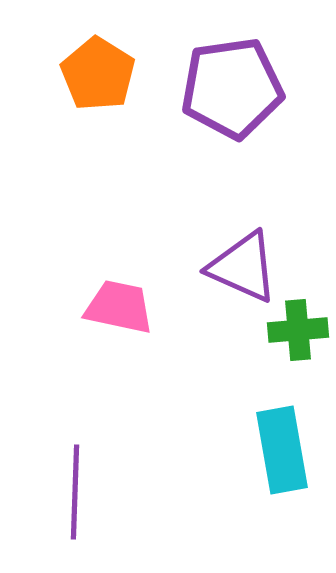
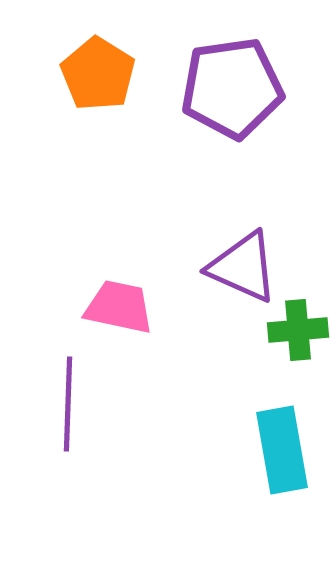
purple line: moved 7 px left, 88 px up
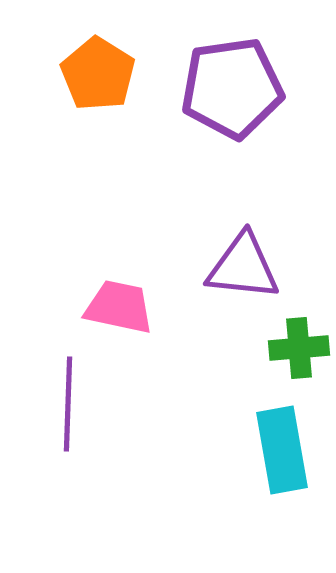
purple triangle: rotated 18 degrees counterclockwise
green cross: moved 1 px right, 18 px down
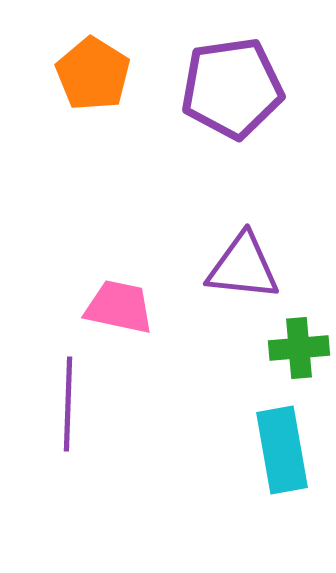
orange pentagon: moved 5 px left
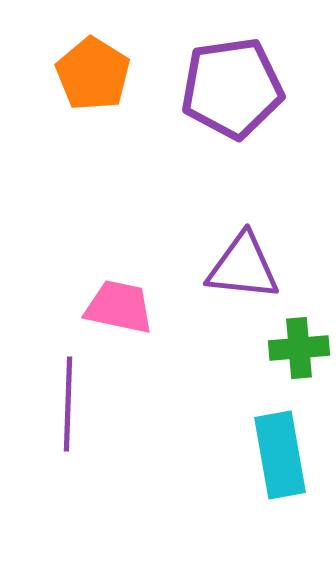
cyan rectangle: moved 2 px left, 5 px down
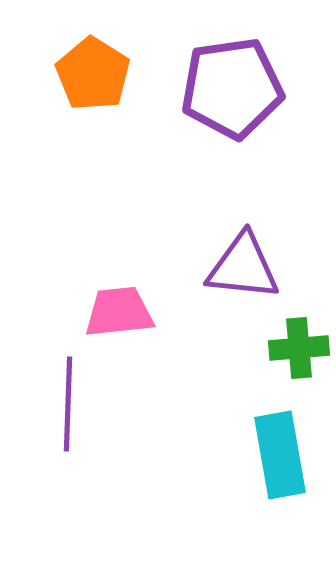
pink trapezoid: moved 5 px down; rotated 18 degrees counterclockwise
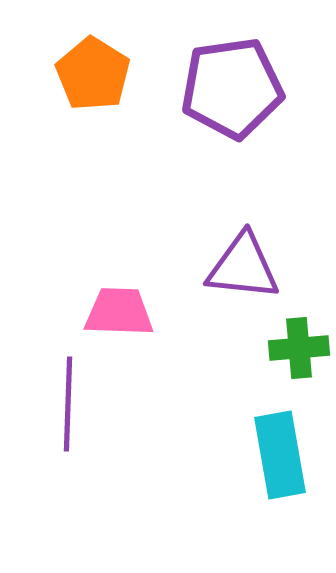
pink trapezoid: rotated 8 degrees clockwise
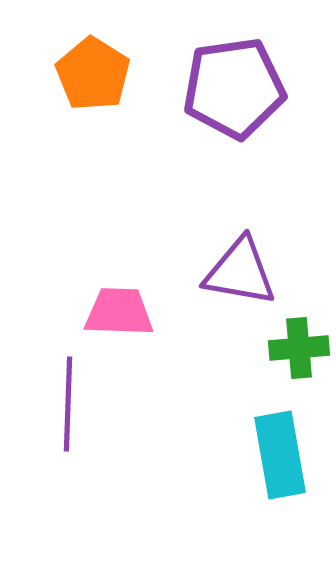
purple pentagon: moved 2 px right
purple triangle: moved 3 px left, 5 px down; rotated 4 degrees clockwise
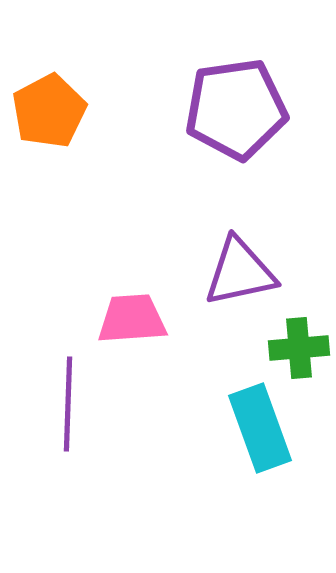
orange pentagon: moved 44 px left, 37 px down; rotated 12 degrees clockwise
purple pentagon: moved 2 px right, 21 px down
purple triangle: rotated 22 degrees counterclockwise
pink trapezoid: moved 13 px right, 7 px down; rotated 6 degrees counterclockwise
cyan rectangle: moved 20 px left, 27 px up; rotated 10 degrees counterclockwise
